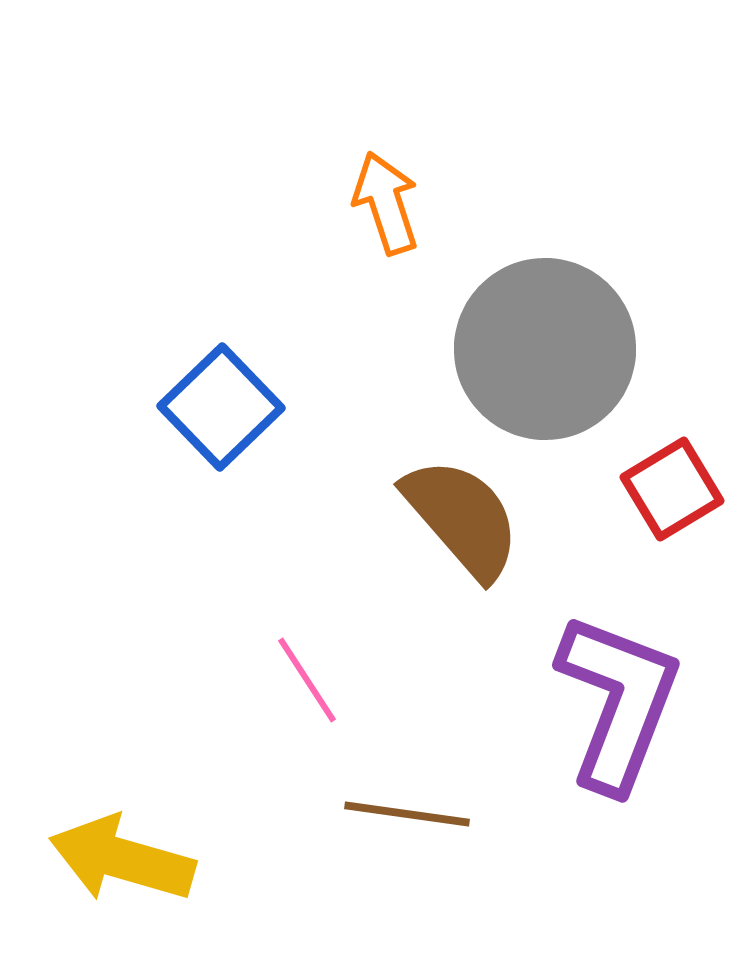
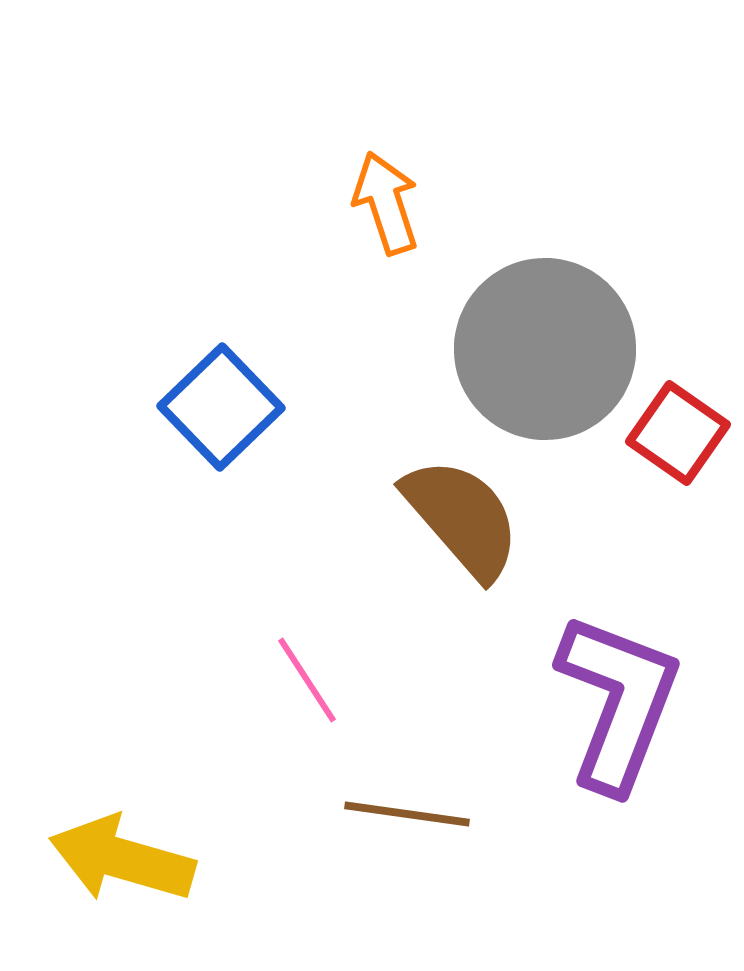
red square: moved 6 px right, 56 px up; rotated 24 degrees counterclockwise
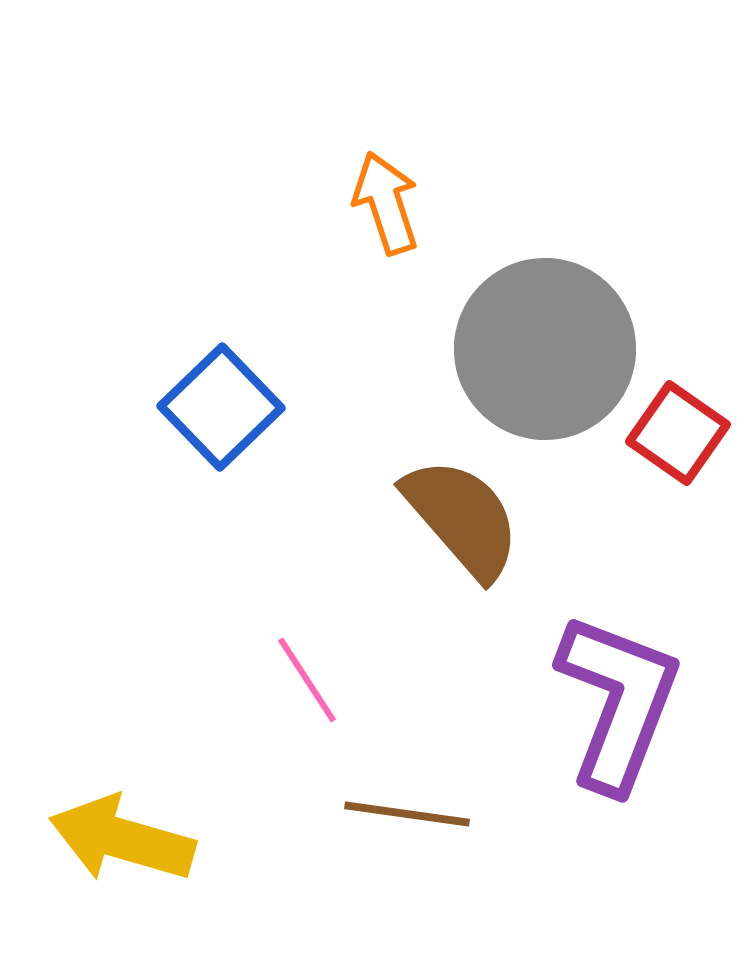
yellow arrow: moved 20 px up
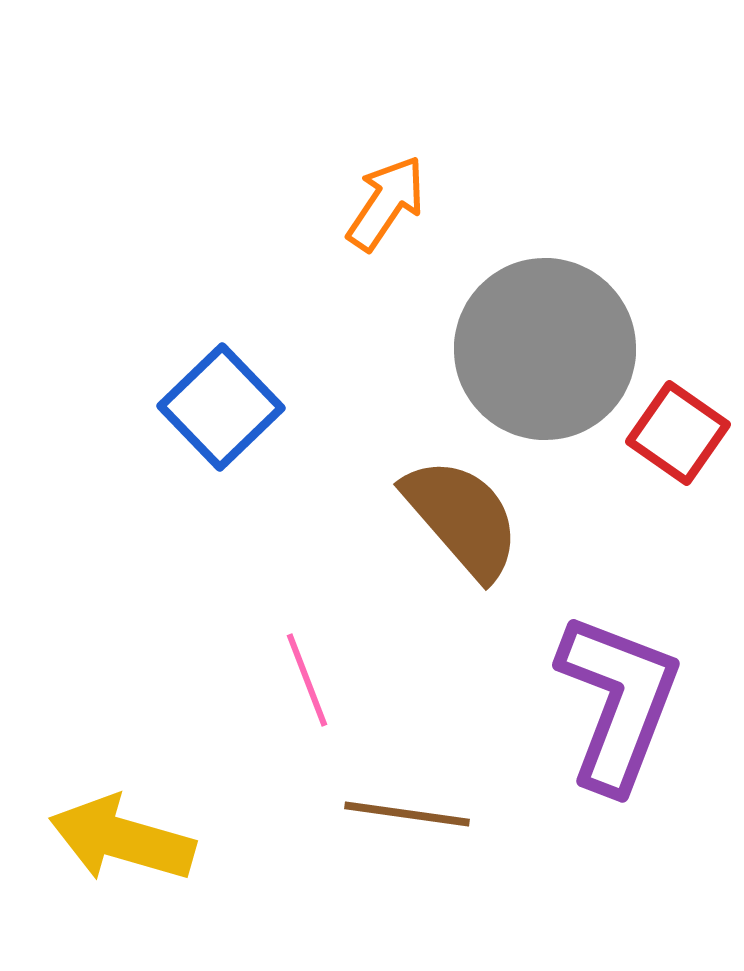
orange arrow: rotated 52 degrees clockwise
pink line: rotated 12 degrees clockwise
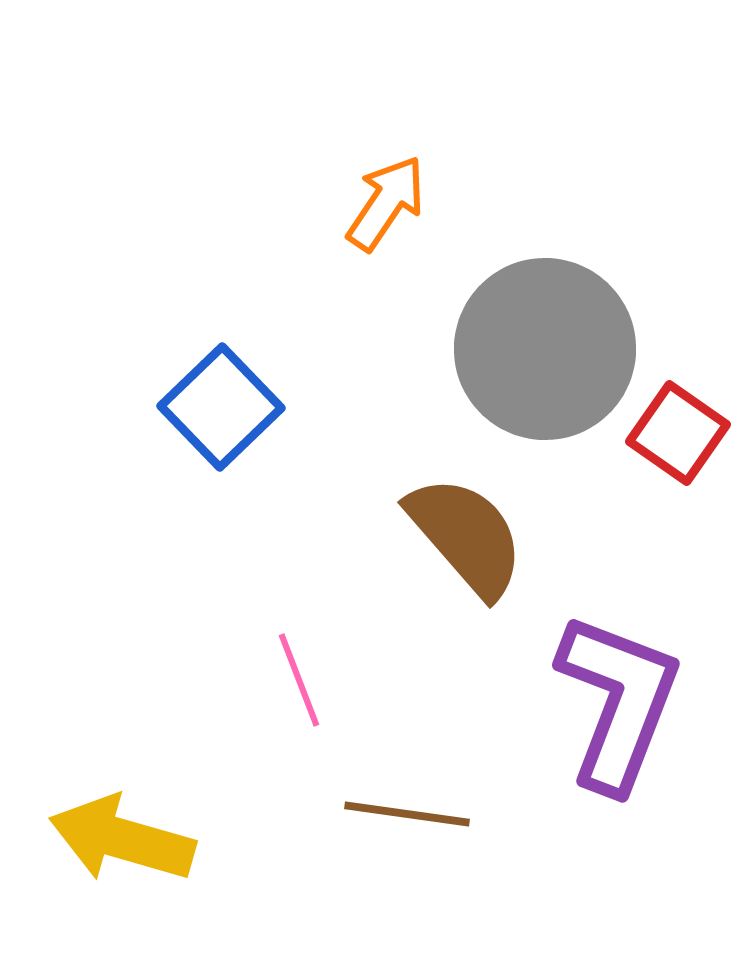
brown semicircle: moved 4 px right, 18 px down
pink line: moved 8 px left
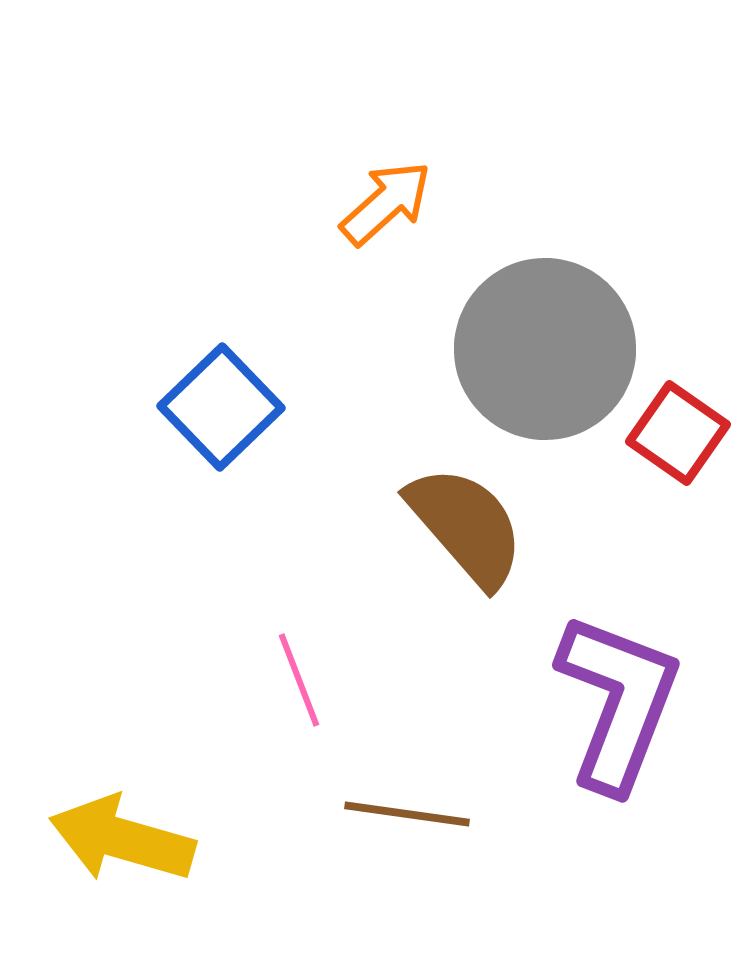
orange arrow: rotated 14 degrees clockwise
brown semicircle: moved 10 px up
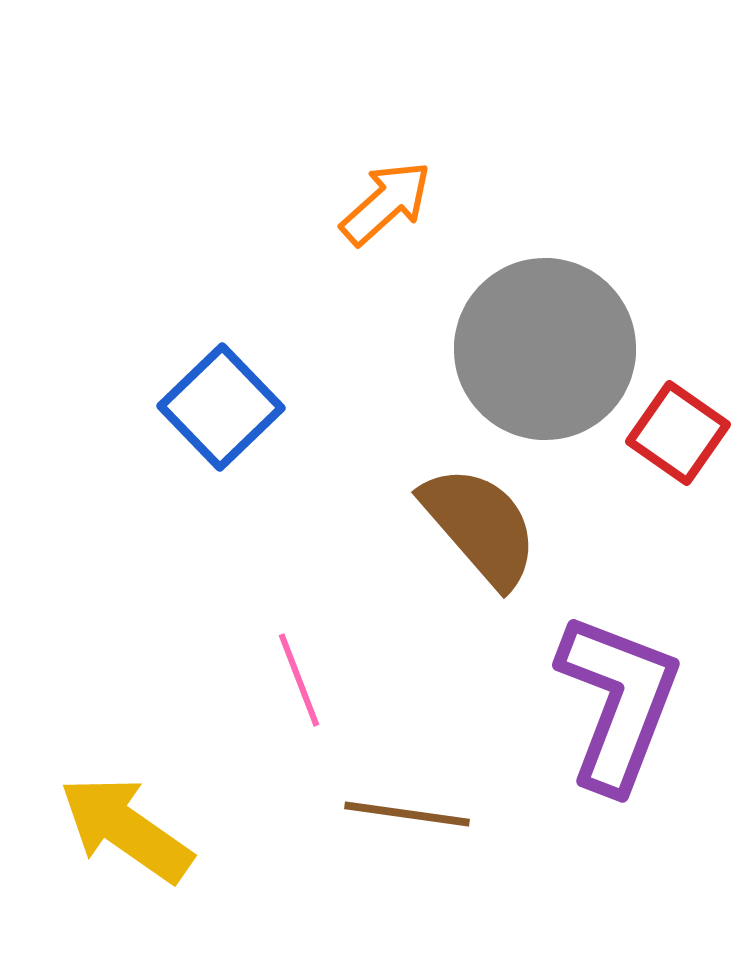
brown semicircle: moved 14 px right
yellow arrow: moved 4 px right, 10 px up; rotated 19 degrees clockwise
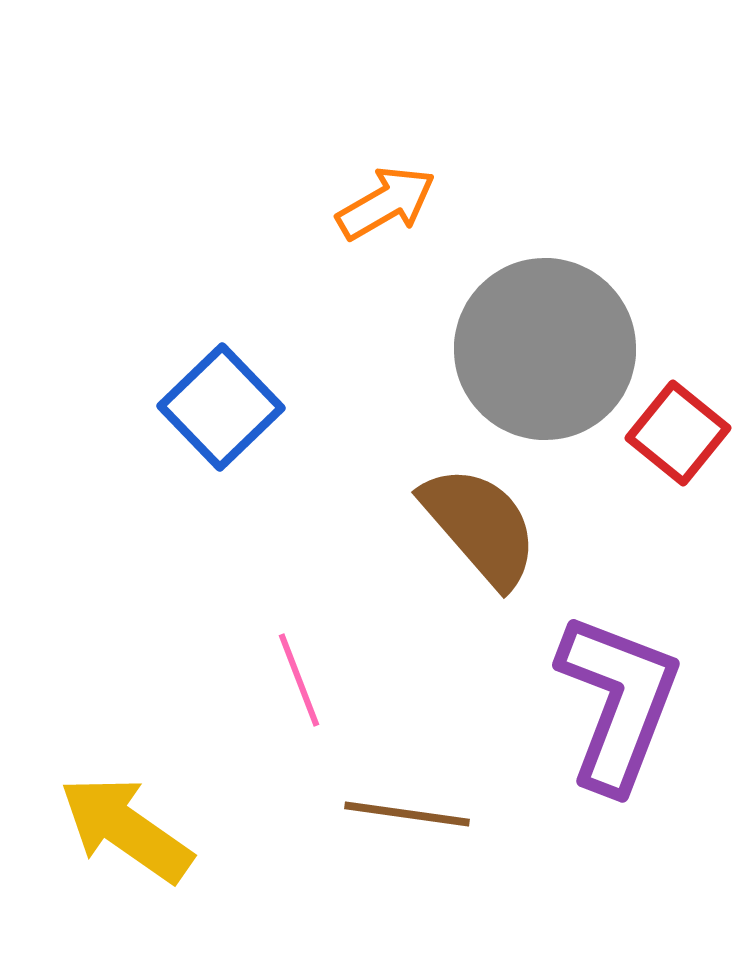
orange arrow: rotated 12 degrees clockwise
red square: rotated 4 degrees clockwise
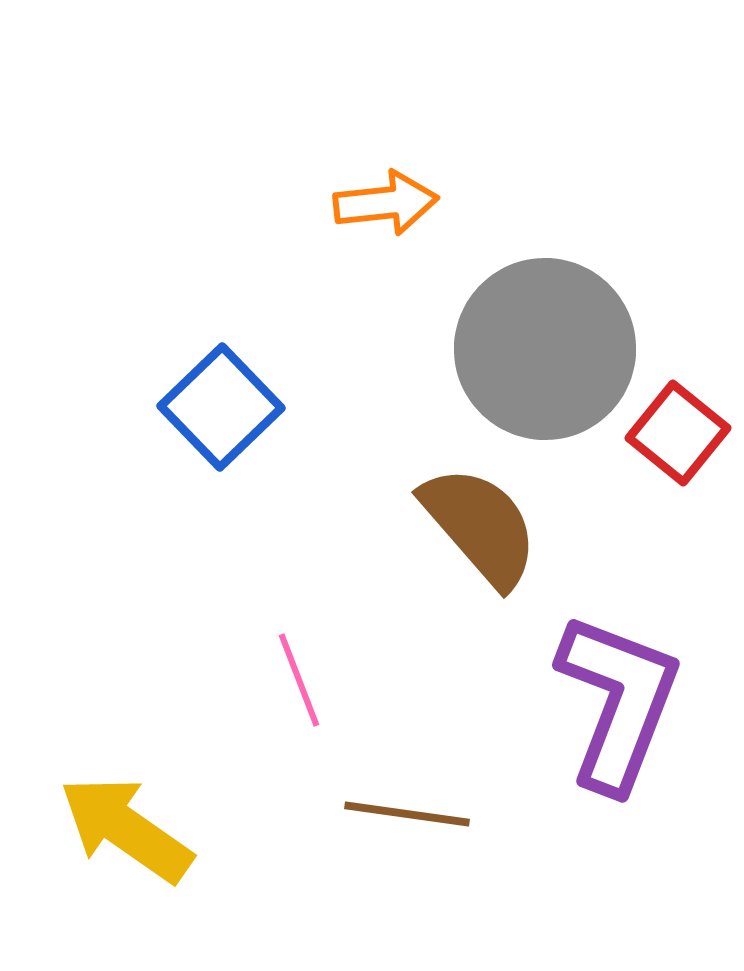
orange arrow: rotated 24 degrees clockwise
